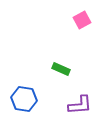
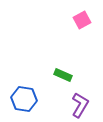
green rectangle: moved 2 px right, 6 px down
purple L-shape: rotated 55 degrees counterclockwise
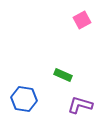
purple L-shape: rotated 105 degrees counterclockwise
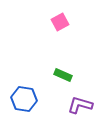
pink square: moved 22 px left, 2 px down
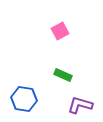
pink square: moved 9 px down
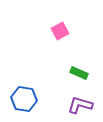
green rectangle: moved 16 px right, 2 px up
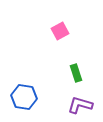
green rectangle: moved 3 px left; rotated 48 degrees clockwise
blue hexagon: moved 2 px up
